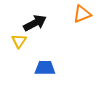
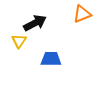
blue trapezoid: moved 6 px right, 9 px up
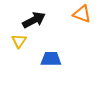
orange triangle: rotated 42 degrees clockwise
black arrow: moved 1 px left, 3 px up
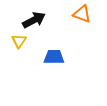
blue trapezoid: moved 3 px right, 2 px up
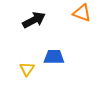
orange triangle: moved 1 px up
yellow triangle: moved 8 px right, 28 px down
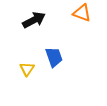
blue trapezoid: rotated 70 degrees clockwise
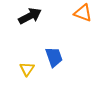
orange triangle: moved 1 px right
black arrow: moved 4 px left, 4 px up
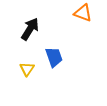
black arrow: moved 13 px down; rotated 30 degrees counterclockwise
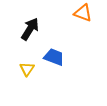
blue trapezoid: rotated 50 degrees counterclockwise
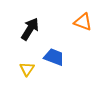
orange triangle: moved 9 px down
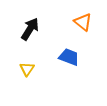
orange triangle: rotated 18 degrees clockwise
blue trapezoid: moved 15 px right
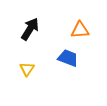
orange triangle: moved 3 px left, 8 px down; rotated 42 degrees counterclockwise
blue trapezoid: moved 1 px left, 1 px down
